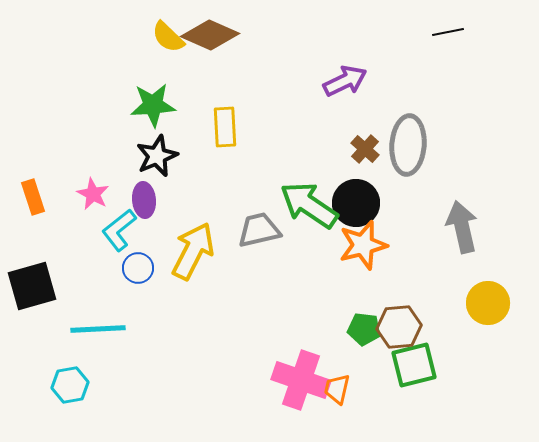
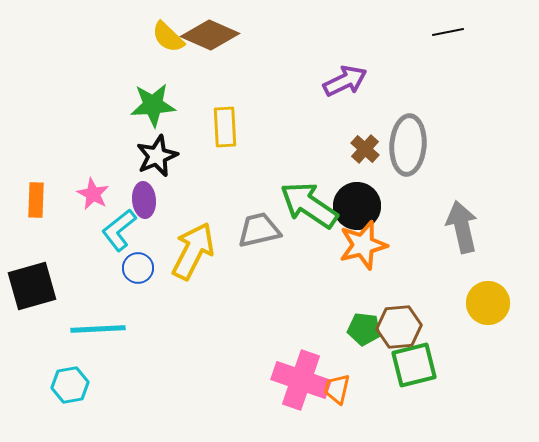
orange rectangle: moved 3 px right, 3 px down; rotated 20 degrees clockwise
black circle: moved 1 px right, 3 px down
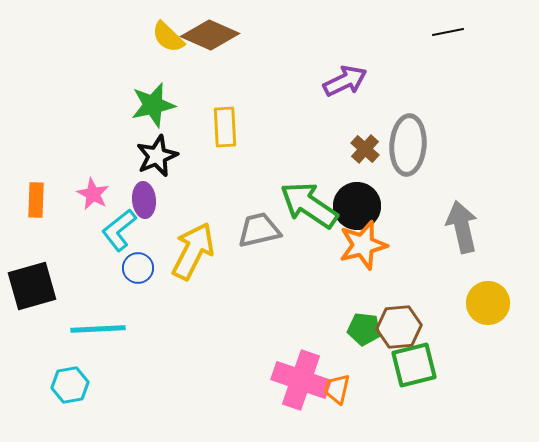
green star: rotated 9 degrees counterclockwise
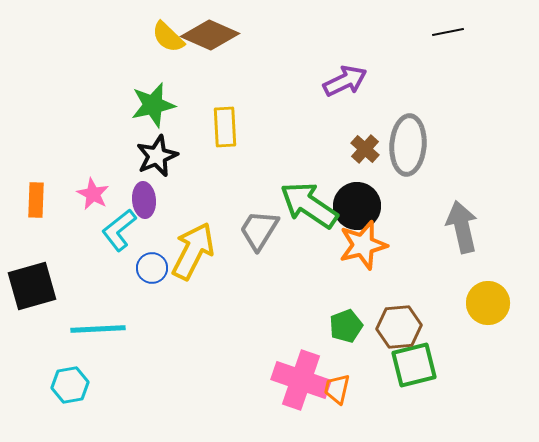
gray trapezoid: rotated 45 degrees counterclockwise
blue circle: moved 14 px right
green pentagon: moved 18 px left, 3 px up; rotated 28 degrees counterclockwise
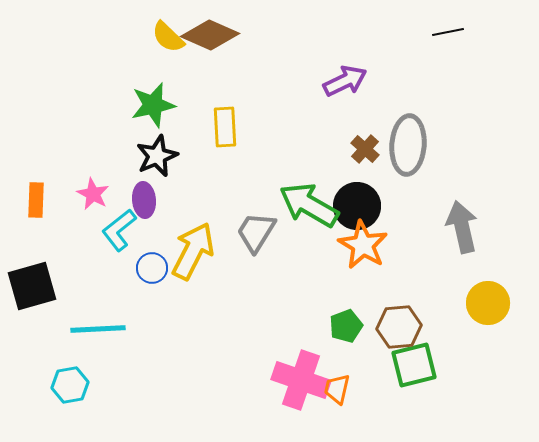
green arrow: rotated 4 degrees counterclockwise
gray trapezoid: moved 3 px left, 2 px down
orange star: rotated 27 degrees counterclockwise
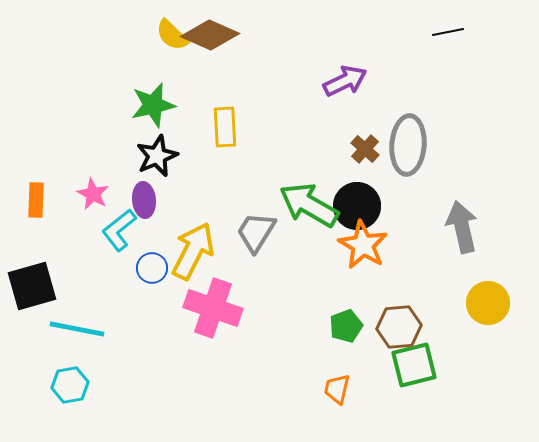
yellow semicircle: moved 4 px right, 2 px up
cyan line: moved 21 px left; rotated 14 degrees clockwise
pink cross: moved 88 px left, 72 px up
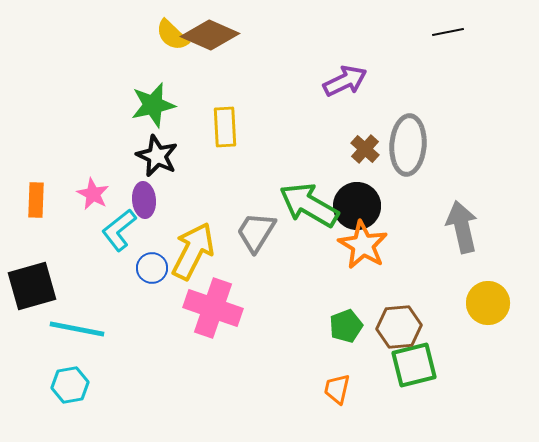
black star: rotated 24 degrees counterclockwise
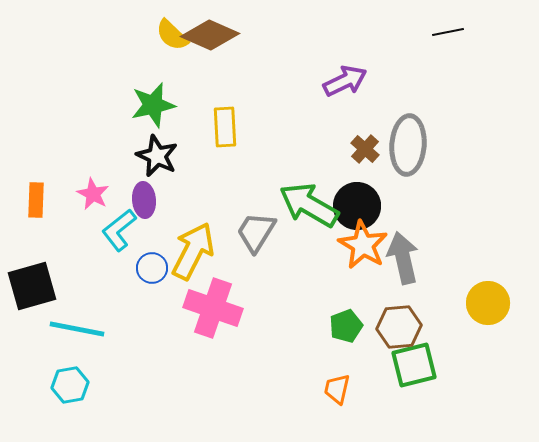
gray arrow: moved 59 px left, 31 px down
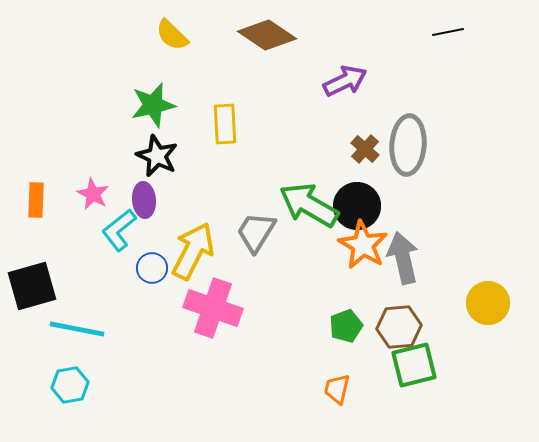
brown diamond: moved 57 px right; rotated 10 degrees clockwise
yellow rectangle: moved 3 px up
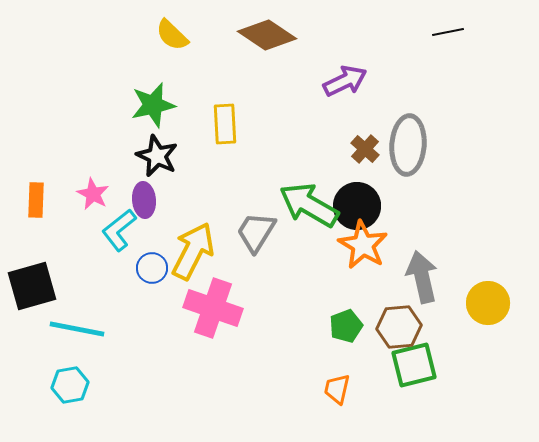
gray arrow: moved 19 px right, 19 px down
